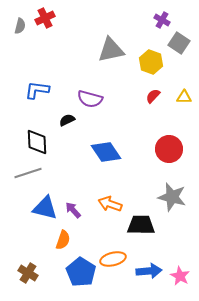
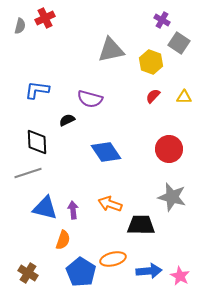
purple arrow: rotated 36 degrees clockwise
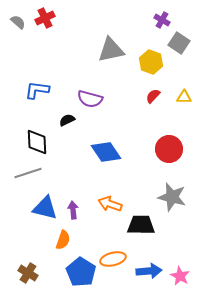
gray semicircle: moved 2 px left, 4 px up; rotated 63 degrees counterclockwise
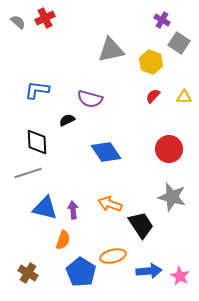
black trapezoid: rotated 56 degrees clockwise
orange ellipse: moved 3 px up
